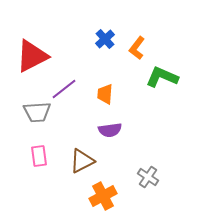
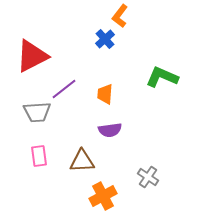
orange L-shape: moved 17 px left, 32 px up
brown triangle: rotated 24 degrees clockwise
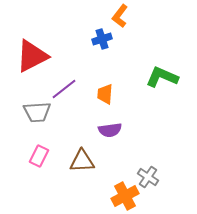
blue cross: moved 3 px left; rotated 24 degrees clockwise
pink rectangle: rotated 35 degrees clockwise
orange cross: moved 22 px right
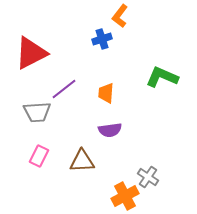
red triangle: moved 1 px left, 3 px up
orange trapezoid: moved 1 px right, 1 px up
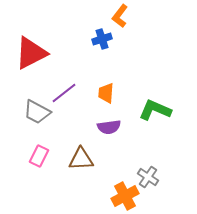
green L-shape: moved 7 px left, 33 px down
purple line: moved 4 px down
gray trapezoid: rotated 32 degrees clockwise
purple semicircle: moved 1 px left, 3 px up
brown triangle: moved 1 px left, 2 px up
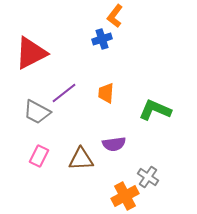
orange L-shape: moved 5 px left
purple semicircle: moved 5 px right, 17 px down
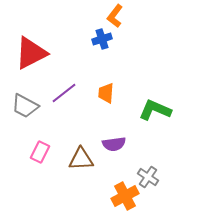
gray trapezoid: moved 12 px left, 6 px up
pink rectangle: moved 1 px right, 4 px up
